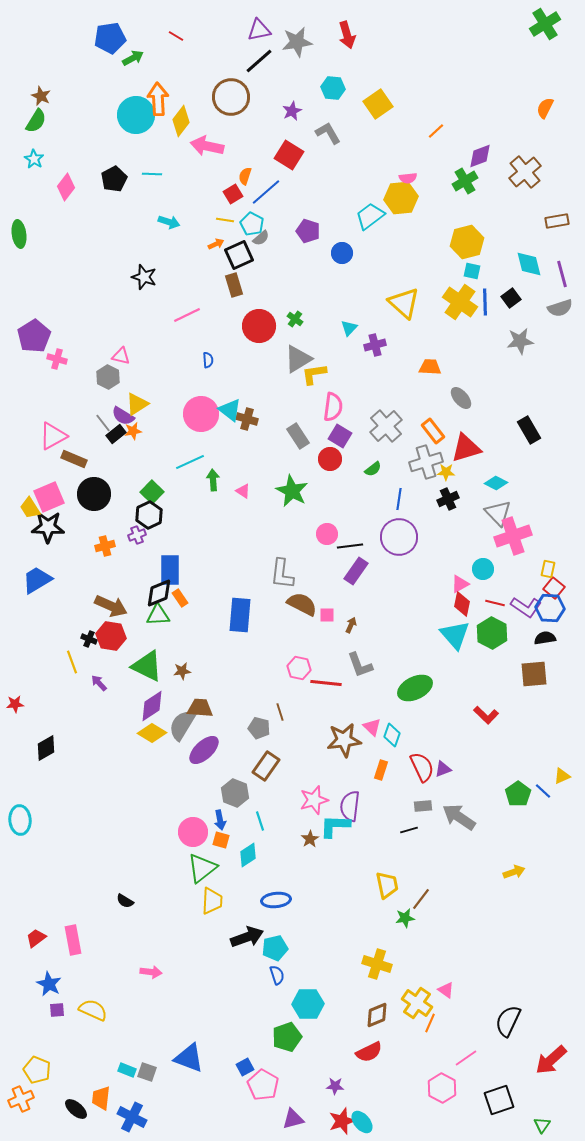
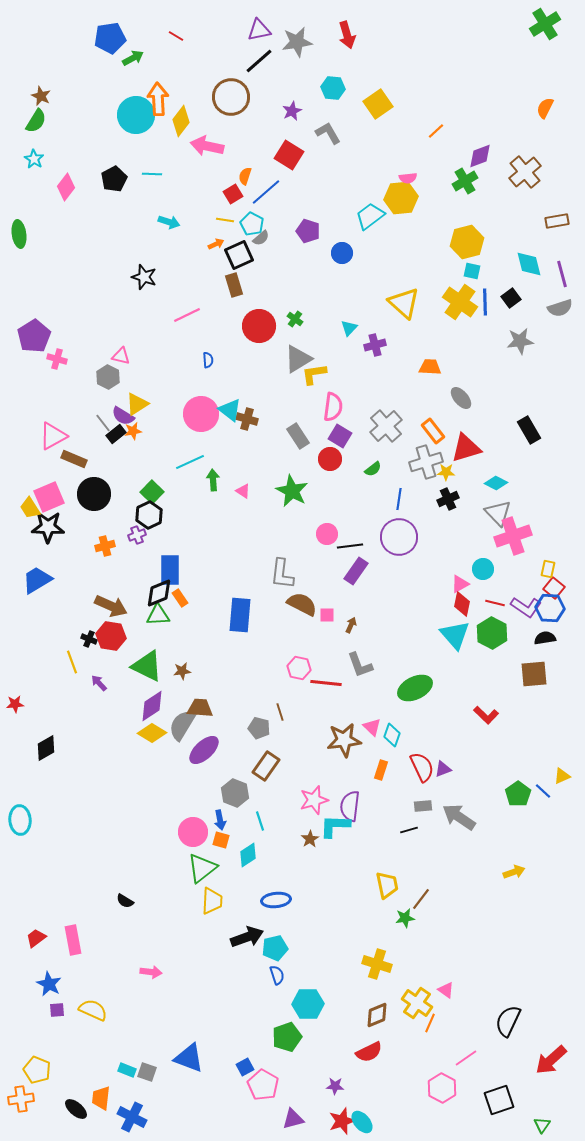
orange cross at (21, 1099): rotated 15 degrees clockwise
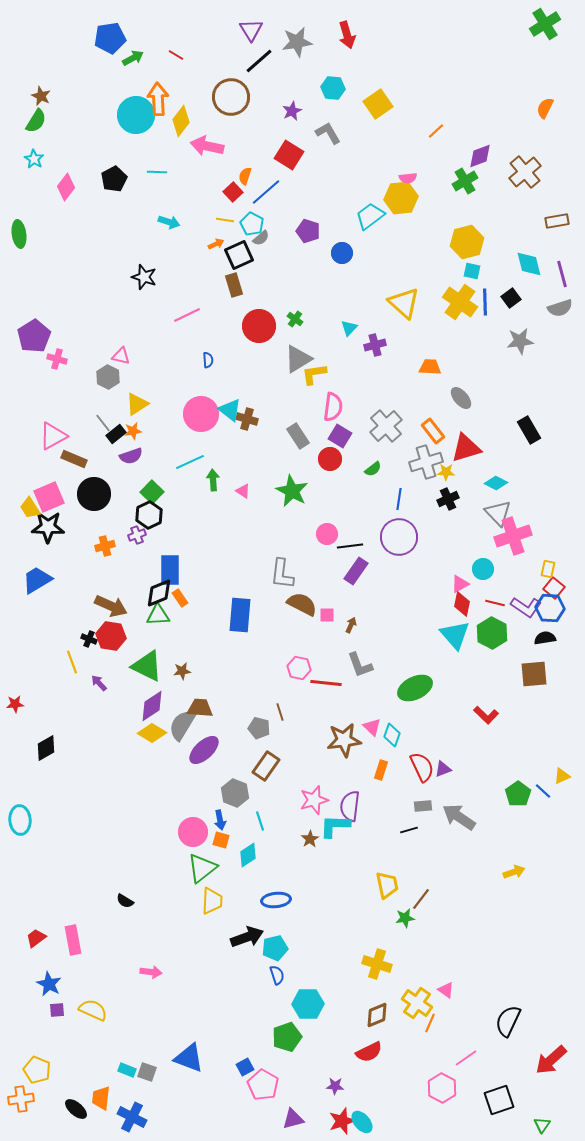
purple triangle at (259, 30): moved 8 px left; rotated 50 degrees counterclockwise
red line at (176, 36): moved 19 px down
cyan line at (152, 174): moved 5 px right, 2 px up
red square at (233, 194): moved 2 px up; rotated 12 degrees counterclockwise
purple semicircle at (123, 416): moved 8 px right, 40 px down; rotated 50 degrees counterclockwise
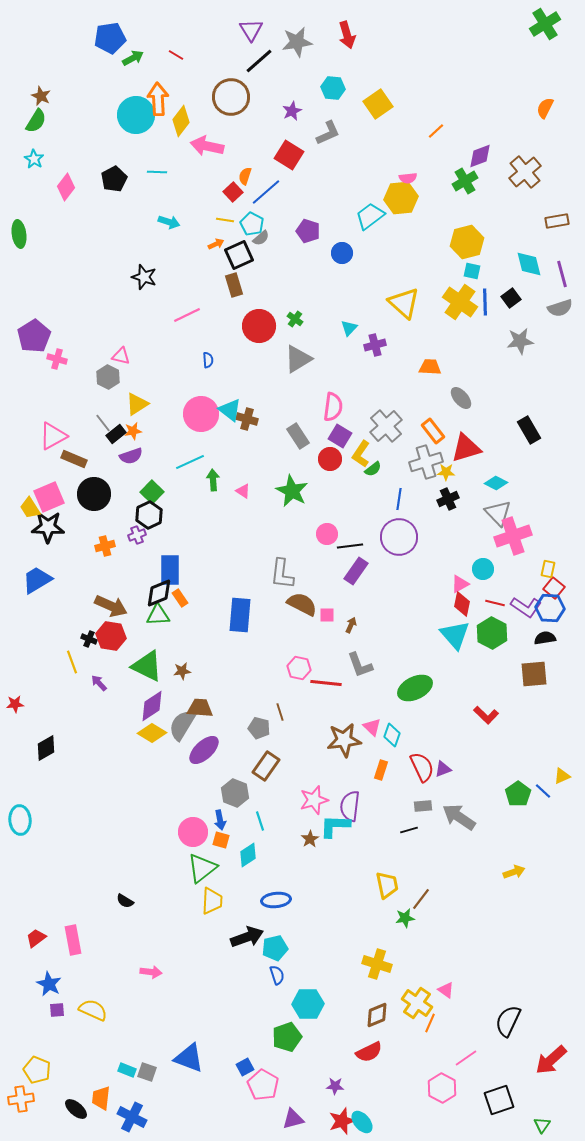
gray L-shape at (328, 133): rotated 96 degrees clockwise
yellow L-shape at (314, 374): moved 47 px right, 80 px down; rotated 48 degrees counterclockwise
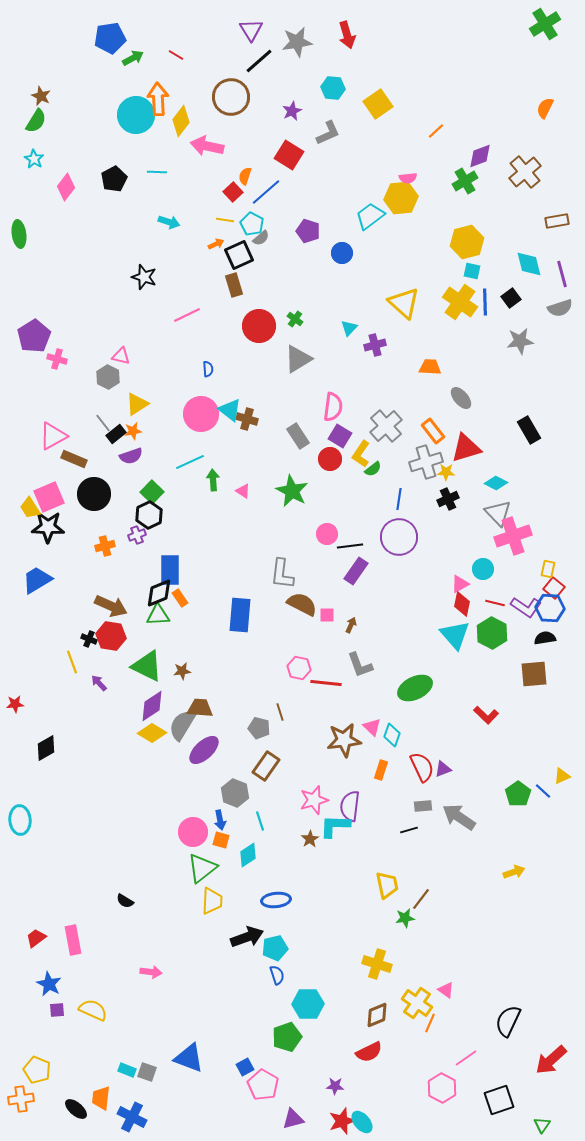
blue semicircle at (208, 360): moved 9 px down
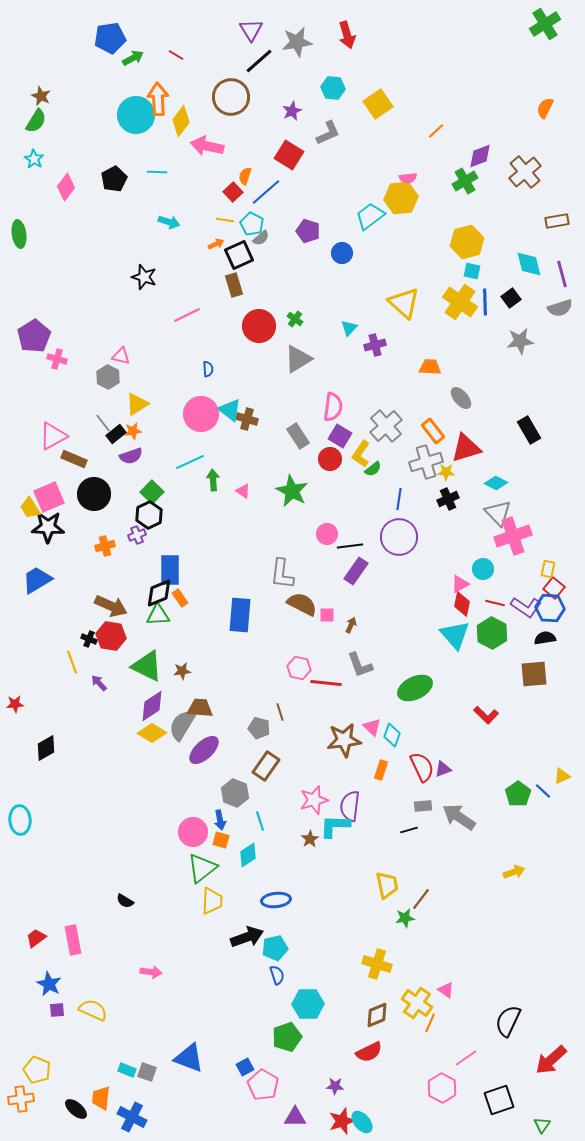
purple triangle at (293, 1119): moved 2 px right, 2 px up; rotated 15 degrees clockwise
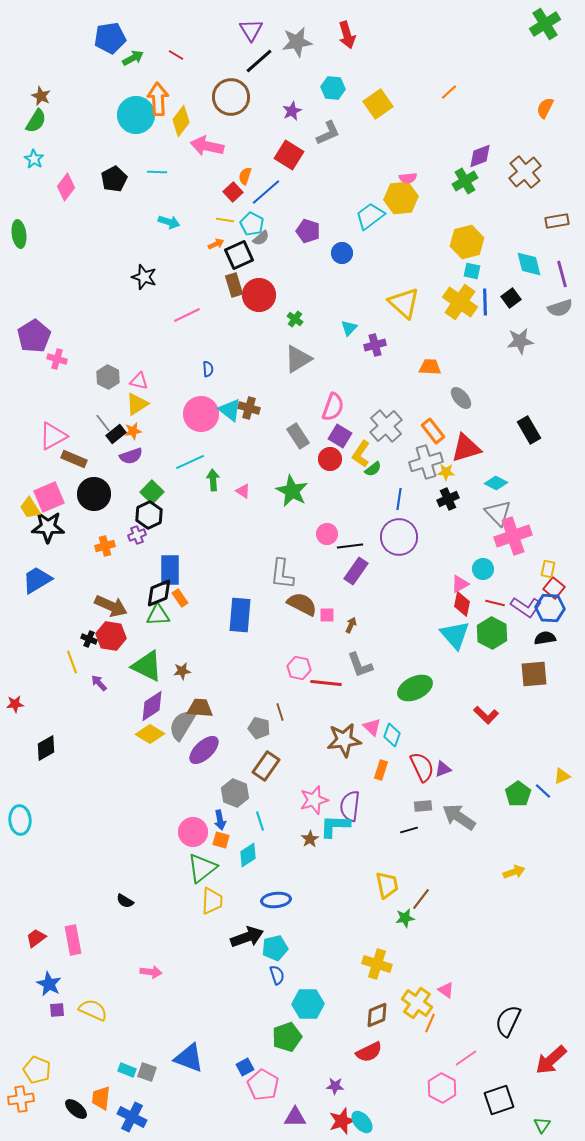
orange line at (436, 131): moved 13 px right, 39 px up
red circle at (259, 326): moved 31 px up
pink triangle at (121, 356): moved 18 px right, 25 px down
pink semicircle at (333, 407): rotated 12 degrees clockwise
brown cross at (247, 419): moved 2 px right, 11 px up
yellow diamond at (152, 733): moved 2 px left, 1 px down
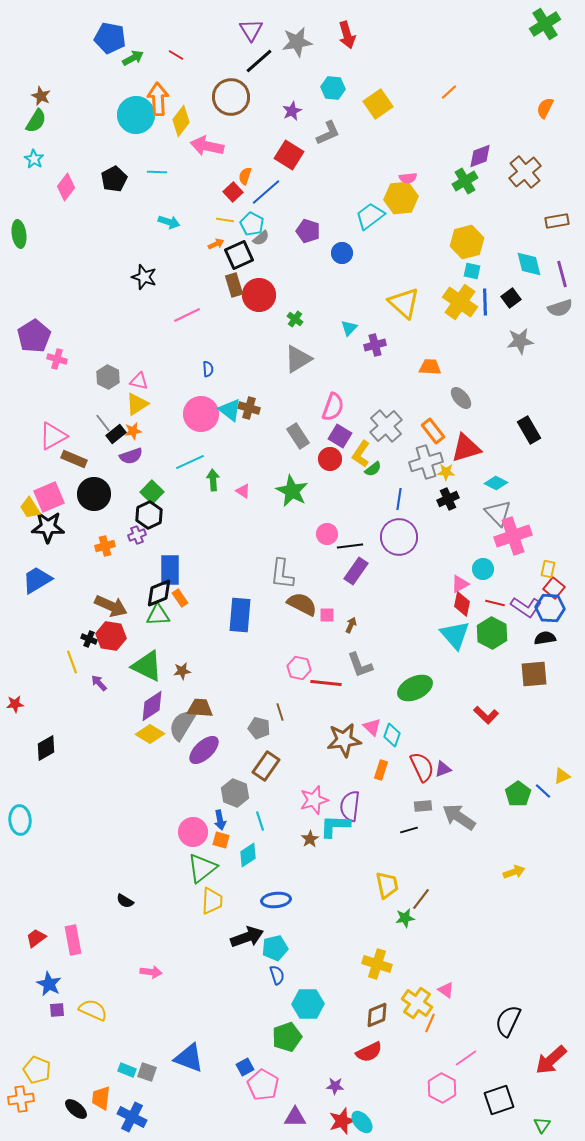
blue pentagon at (110, 38): rotated 20 degrees clockwise
